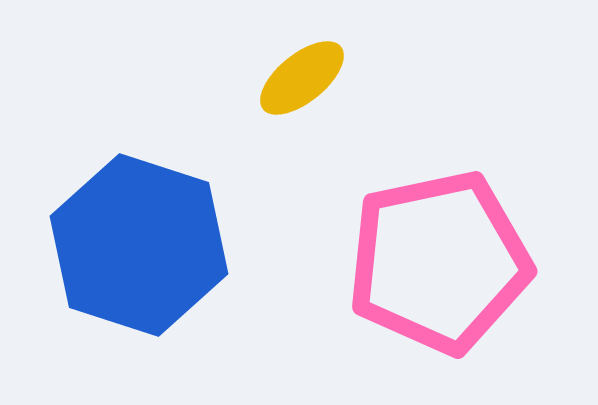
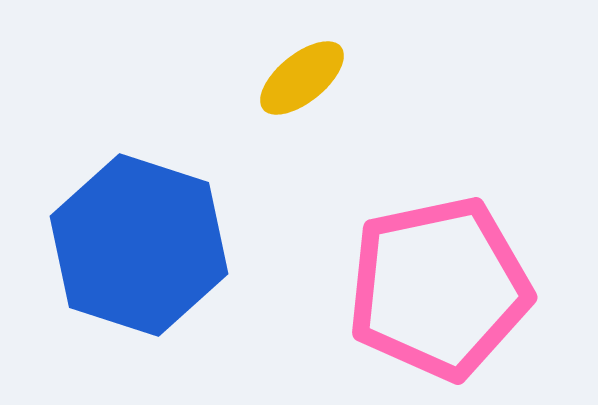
pink pentagon: moved 26 px down
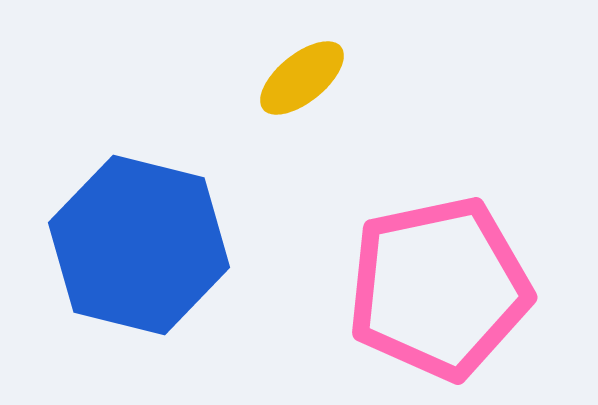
blue hexagon: rotated 4 degrees counterclockwise
